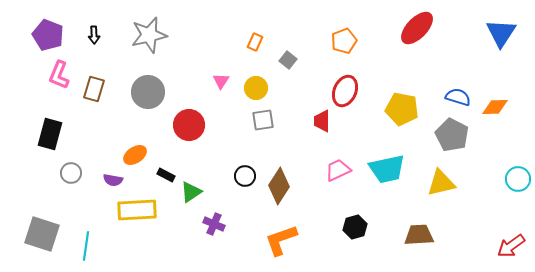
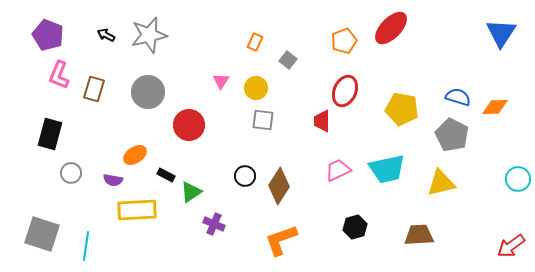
red ellipse at (417, 28): moved 26 px left
black arrow at (94, 35): moved 12 px right; rotated 120 degrees clockwise
gray square at (263, 120): rotated 15 degrees clockwise
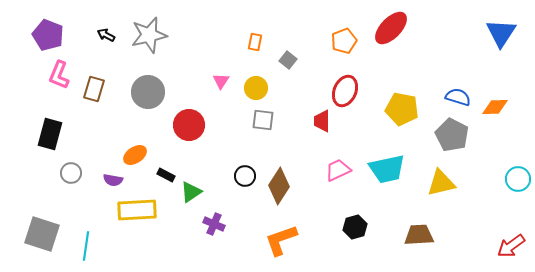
orange rectangle at (255, 42): rotated 12 degrees counterclockwise
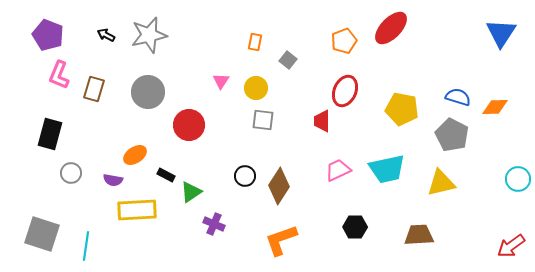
black hexagon at (355, 227): rotated 15 degrees clockwise
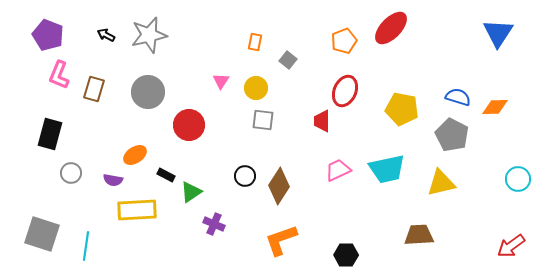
blue triangle at (501, 33): moved 3 px left
black hexagon at (355, 227): moved 9 px left, 28 px down
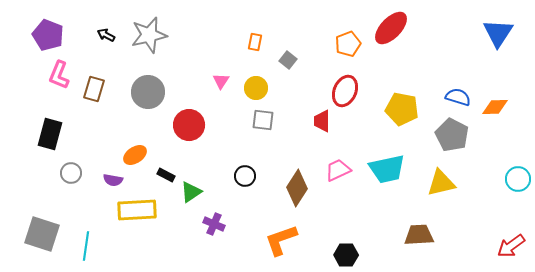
orange pentagon at (344, 41): moved 4 px right, 3 px down
brown diamond at (279, 186): moved 18 px right, 2 px down
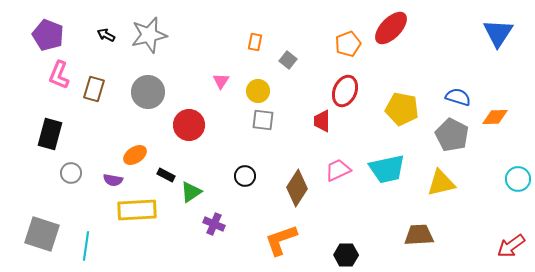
yellow circle at (256, 88): moved 2 px right, 3 px down
orange diamond at (495, 107): moved 10 px down
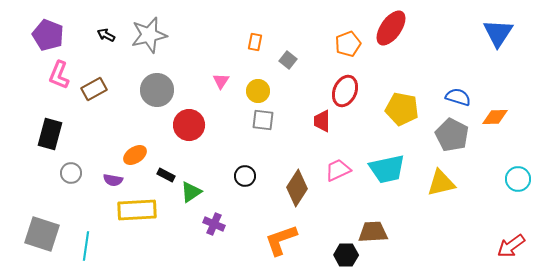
red ellipse at (391, 28): rotated 9 degrees counterclockwise
brown rectangle at (94, 89): rotated 45 degrees clockwise
gray circle at (148, 92): moved 9 px right, 2 px up
brown trapezoid at (419, 235): moved 46 px left, 3 px up
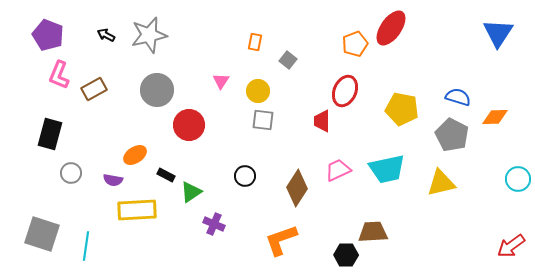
orange pentagon at (348, 44): moved 7 px right
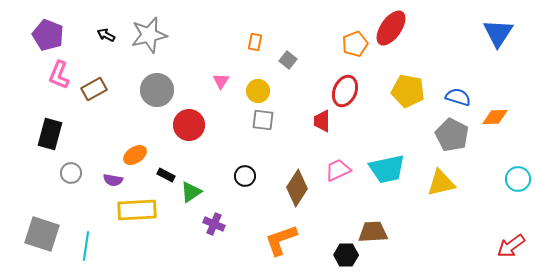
yellow pentagon at (402, 109): moved 6 px right, 18 px up
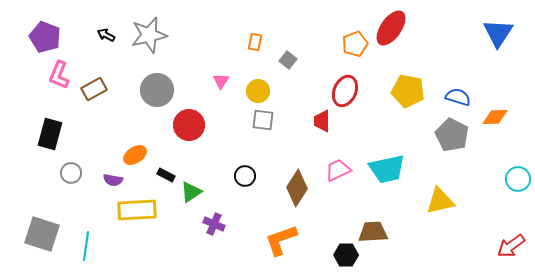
purple pentagon at (48, 35): moved 3 px left, 2 px down
yellow triangle at (441, 183): moved 1 px left, 18 px down
